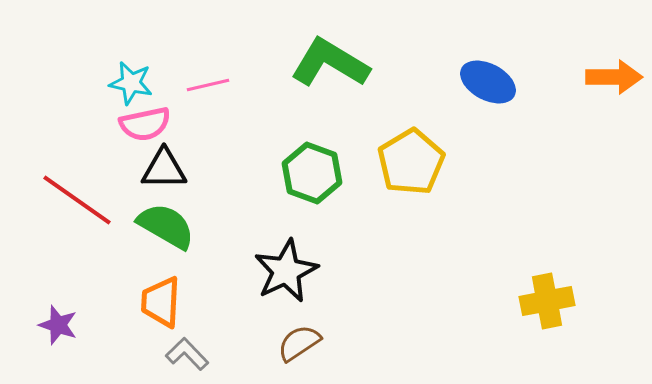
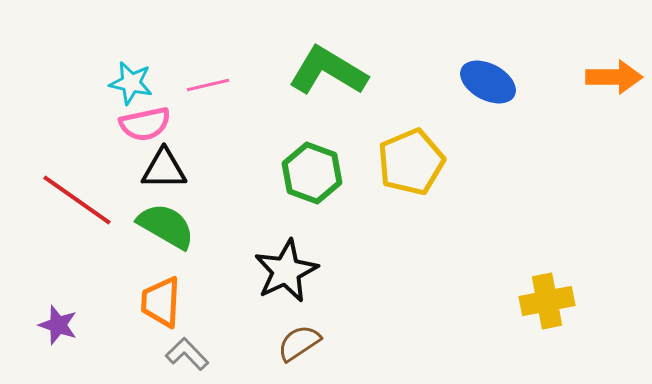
green L-shape: moved 2 px left, 8 px down
yellow pentagon: rotated 8 degrees clockwise
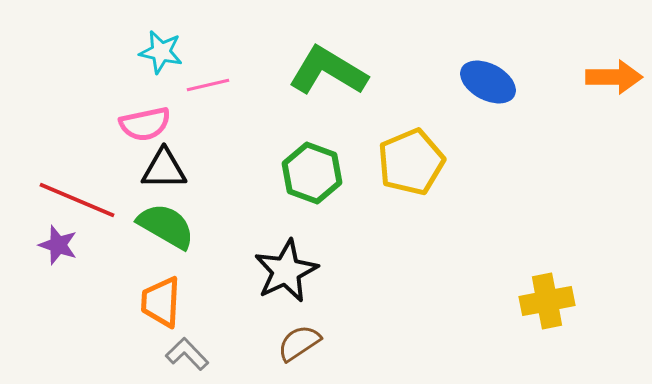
cyan star: moved 30 px right, 31 px up
red line: rotated 12 degrees counterclockwise
purple star: moved 80 px up
